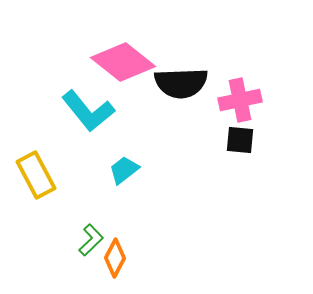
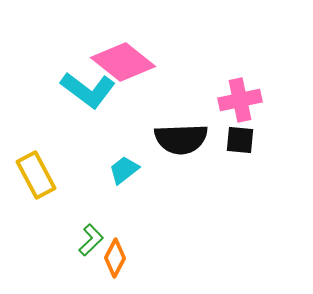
black semicircle: moved 56 px down
cyan L-shape: moved 21 px up; rotated 14 degrees counterclockwise
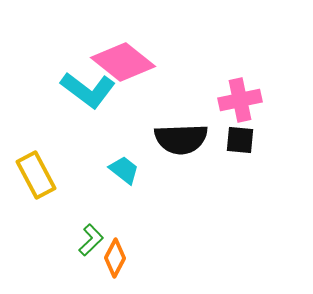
cyan trapezoid: rotated 76 degrees clockwise
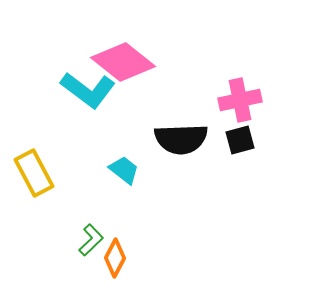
black square: rotated 20 degrees counterclockwise
yellow rectangle: moved 2 px left, 2 px up
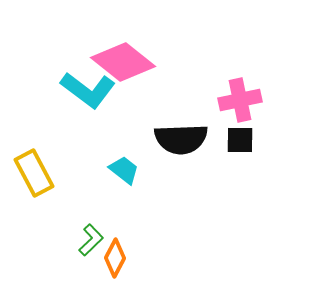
black square: rotated 16 degrees clockwise
